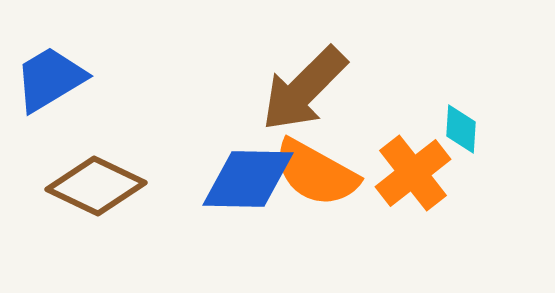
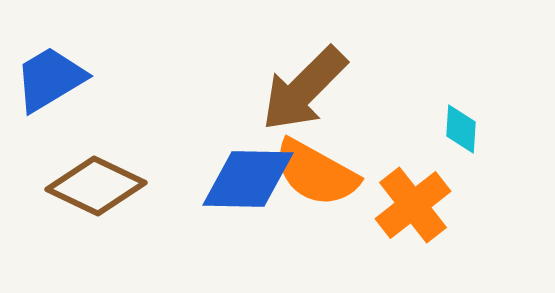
orange cross: moved 32 px down
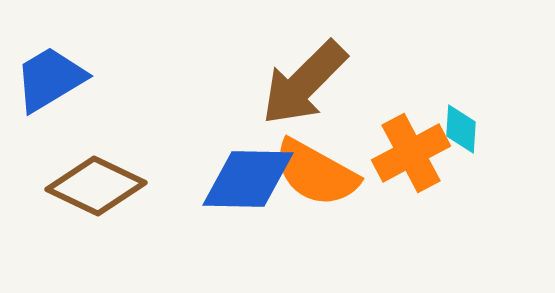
brown arrow: moved 6 px up
orange cross: moved 2 px left, 52 px up; rotated 10 degrees clockwise
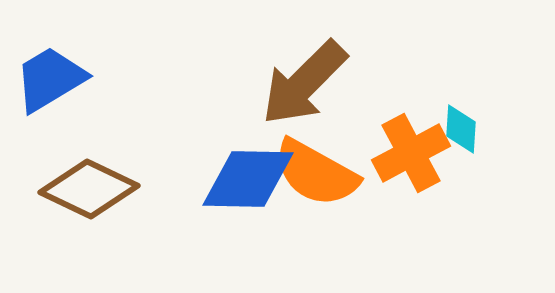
brown diamond: moved 7 px left, 3 px down
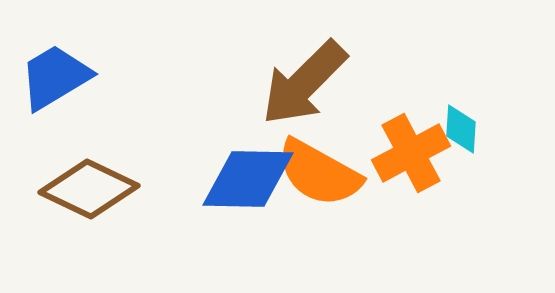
blue trapezoid: moved 5 px right, 2 px up
orange semicircle: moved 3 px right
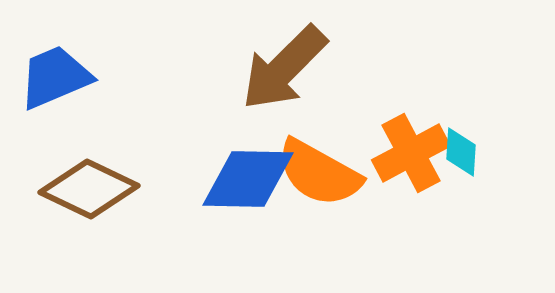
blue trapezoid: rotated 8 degrees clockwise
brown arrow: moved 20 px left, 15 px up
cyan diamond: moved 23 px down
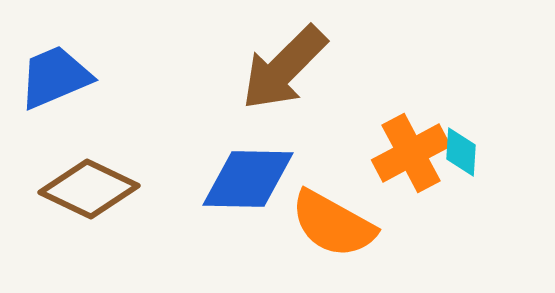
orange semicircle: moved 14 px right, 51 px down
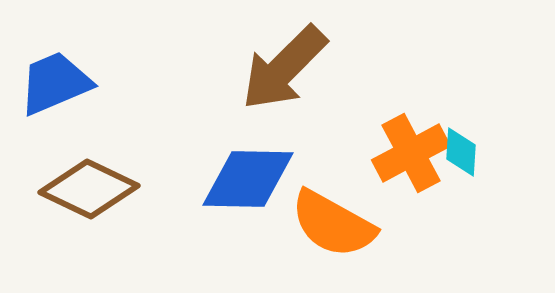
blue trapezoid: moved 6 px down
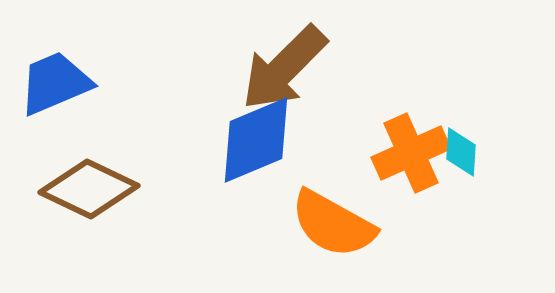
orange cross: rotated 4 degrees clockwise
blue diamond: moved 8 px right, 39 px up; rotated 24 degrees counterclockwise
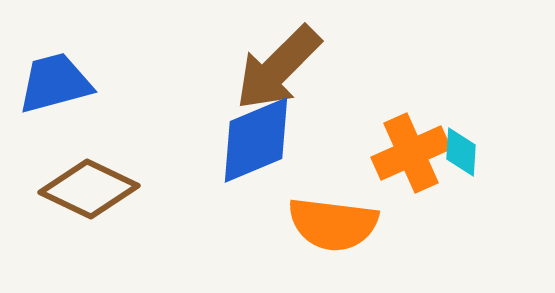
brown arrow: moved 6 px left
blue trapezoid: rotated 8 degrees clockwise
orange semicircle: rotated 22 degrees counterclockwise
